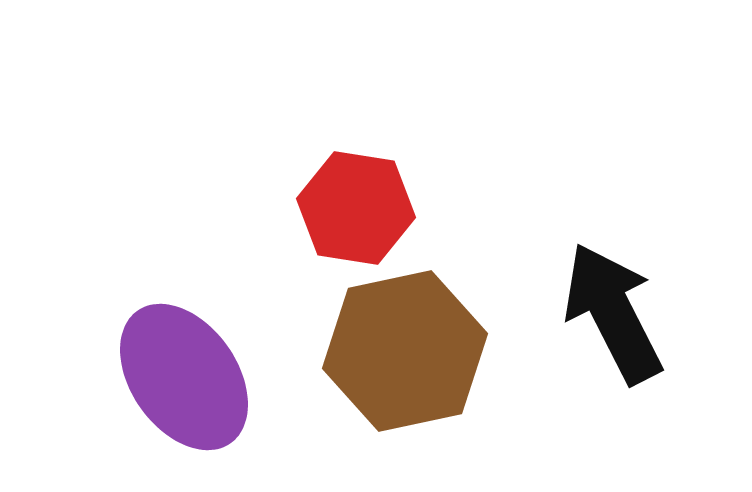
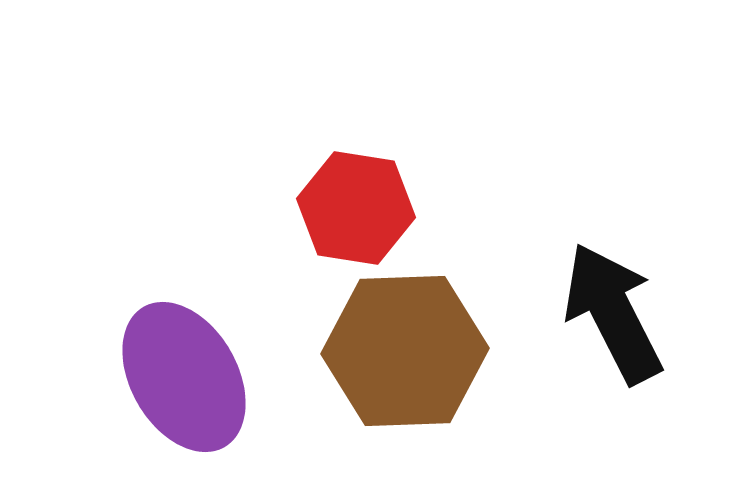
brown hexagon: rotated 10 degrees clockwise
purple ellipse: rotated 5 degrees clockwise
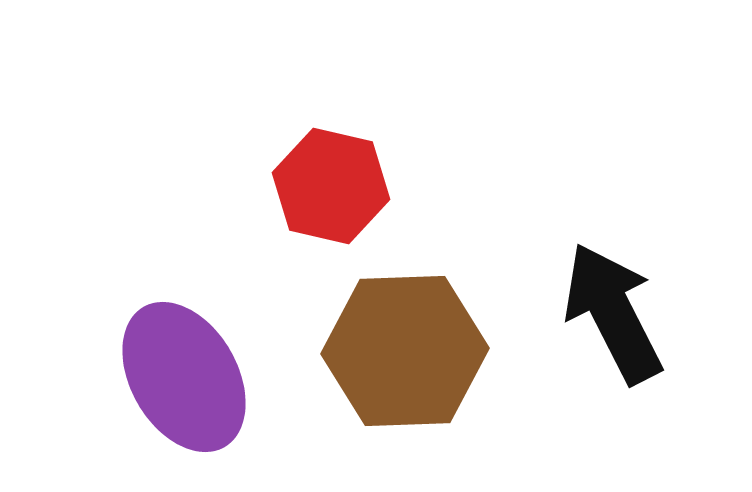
red hexagon: moved 25 px left, 22 px up; rotated 4 degrees clockwise
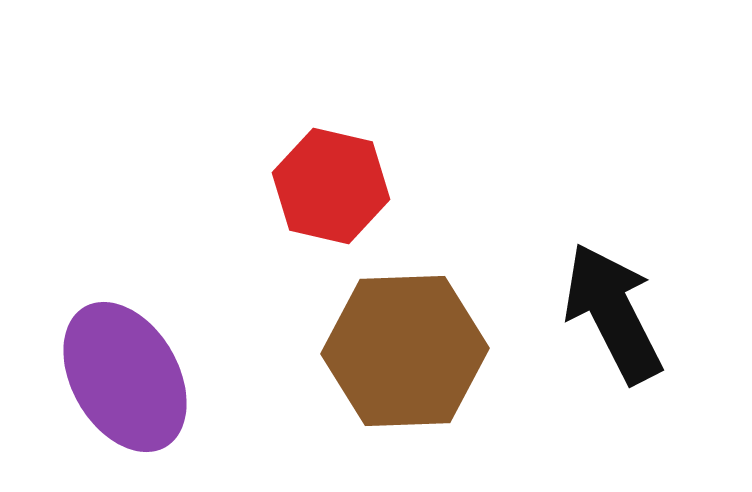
purple ellipse: moved 59 px left
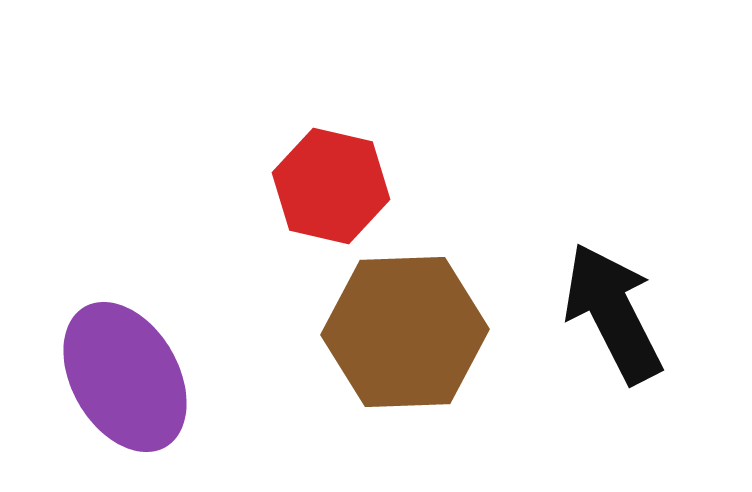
brown hexagon: moved 19 px up
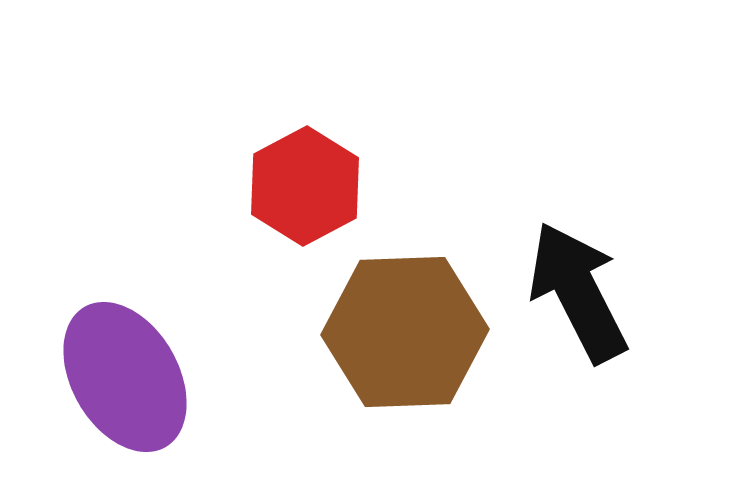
red hexagon: moved 26 px left; rotated 19 degrees clockwise
black arrow: moved 35 px left, 21 px up
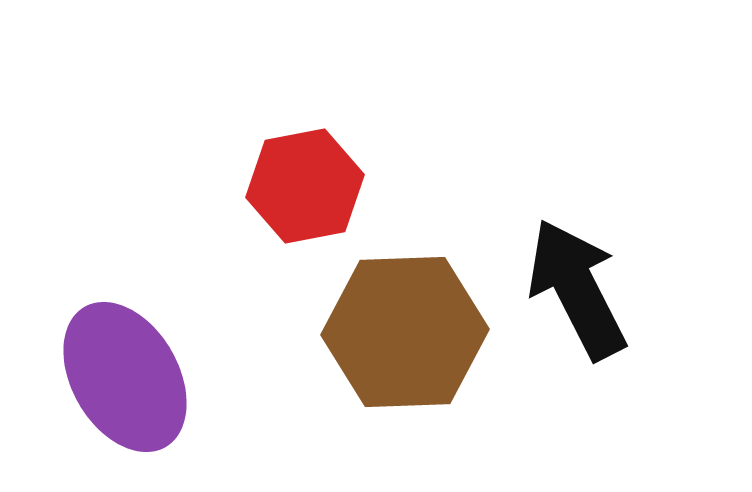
red hexagon: rotated 17 degrees clockwise
black arrow: moved 1 px left, 3 px up
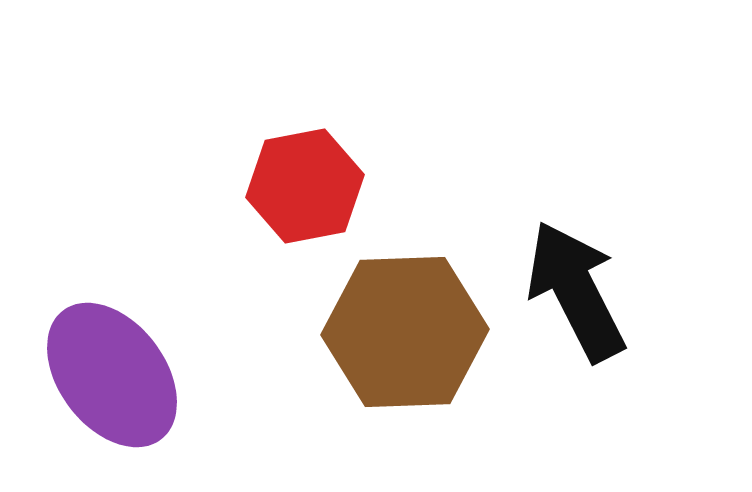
black arrow: moved 1 px left, 2 px down
purple ellipse: moved 13 px left, 2 px up; rotated 7 degrees counterclockwise
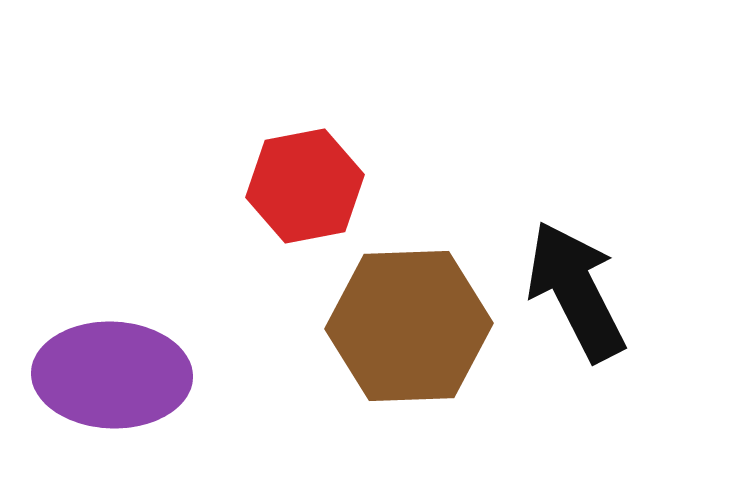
brown hexagon: moved 4 px right, 6 px up
purple ellipse: rotated 51 degrees counterclockwise
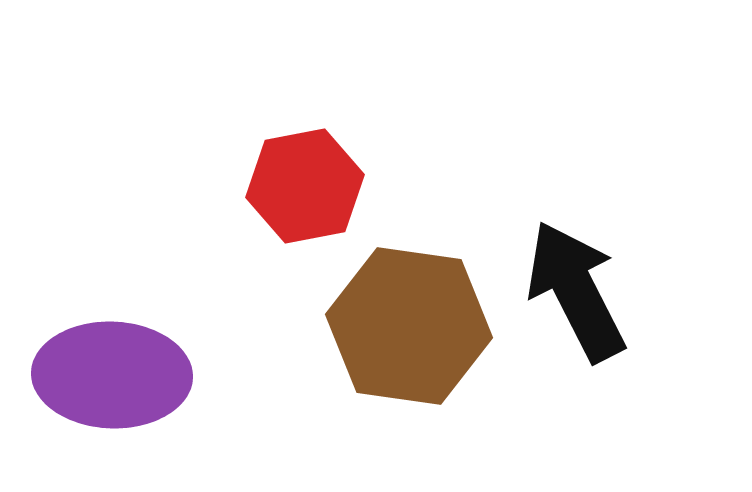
brown hexagon: rotated 10 degrees clockwise
